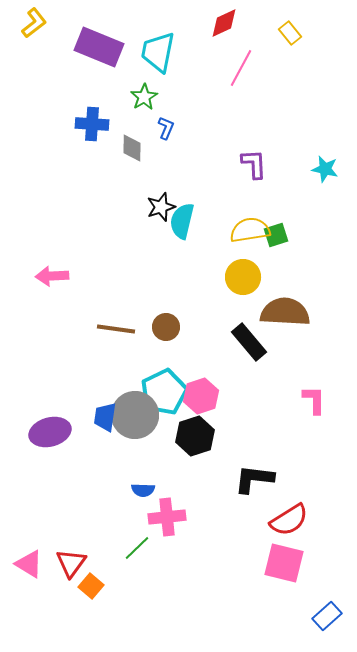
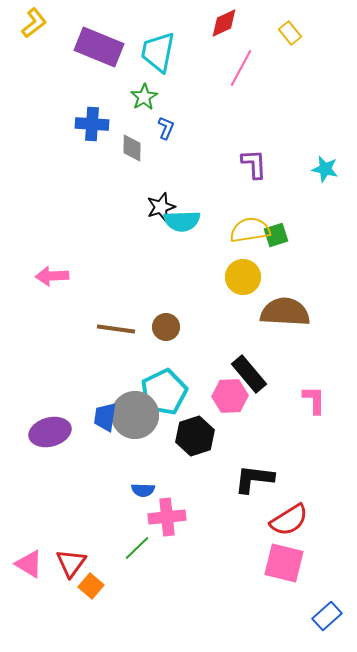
cyan semicircle: rotated 105 degrees counterclockwise
black rectangle: moved 32 px down
pink hexagon: moved 29 px right; rotated 16 degrees clockwise
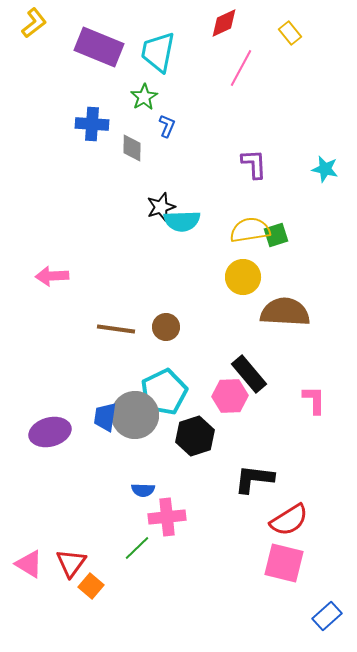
blue L-shape: moved 1 px right, 2 px up
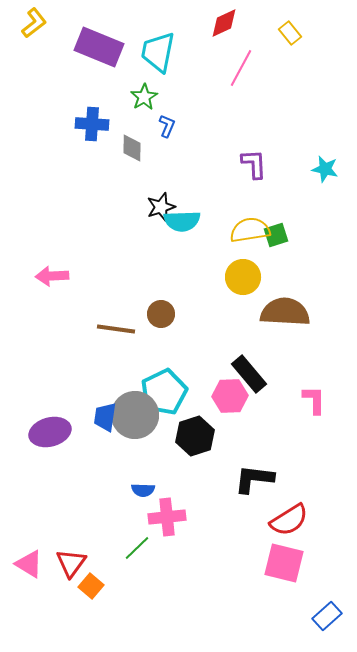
brown circle: moved 5 px left, 13 px up
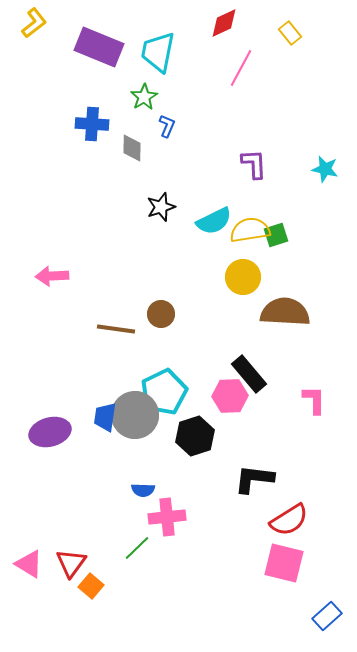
cyan semicircle: moved 32 px right; rotated 24 degrees counterclockwise
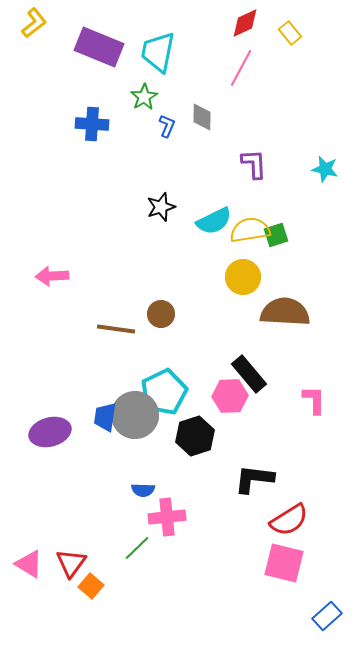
red diamond: moved 21 px right
gray diamond: moved 70 px right, 31 px up
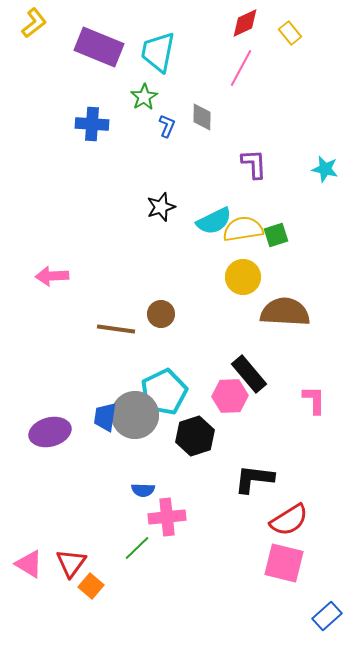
yellow semicircle: moved 7 px left, 1 px up
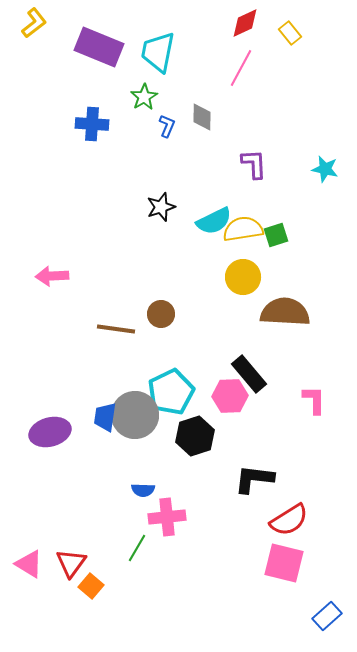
cyan pentagon: moved 7 px right
green line: rotated 16 degrees counterclockwise
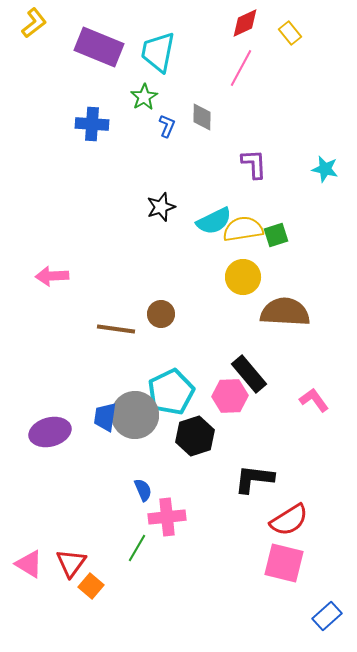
pink L-shape: rotated 36 degrees counterclockwise
blue semicircle: rotated 115 degrees counterclockwise
